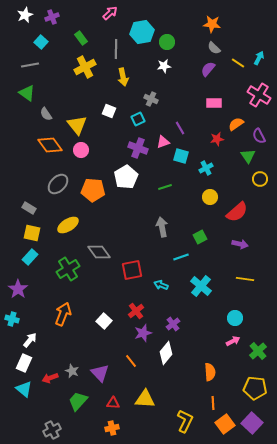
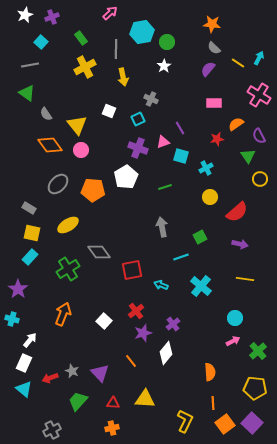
white star at (164, 66): rotated 24 degrees counterclockwise
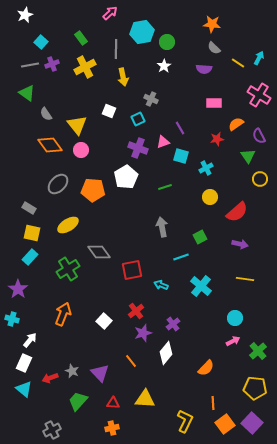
purple cross at (52, 17): moved 47 px down
purple semicircle at (208, 69): moved 4 px left; rotated 126 degrees counterclockwise
orange semicircle at (210, 372): moved 4 px left, 4 px up; rotated 48 degrees clockwise
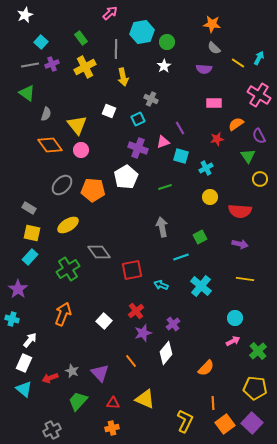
gray semicircle at (46, 114): rotated 128 degrees counterclockwise
gray ellipse at (58, 184): moved 4 px right, 1 px down
red semicircle at (237, 212): moved 3 px right, 1 px up; rotated 45 degrees clockwise
yellow triangle at (145, 399): rotated 20 degrees clockwise
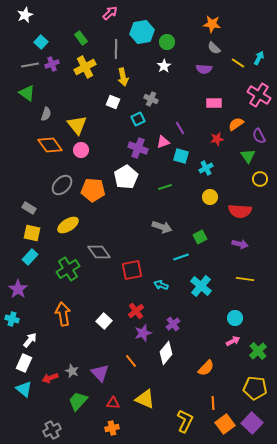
white square at (109, 111): moved 4 px right, 9 px up
gray arrow at (162, 227): rotated 120 degrees clockwise
orange arrow at (63, 314): rotated 30 degrees counterclockwise
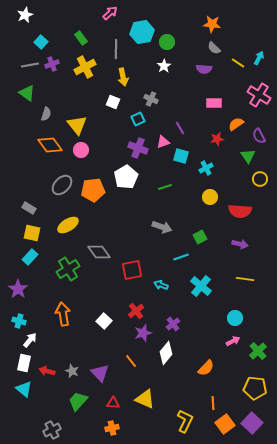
orange pentagon at (93, 190): rotated 10 degrees counterclockwise
cyan cross at (12, 319): moved 7 px right, 2 px down
white rectangle at (24, 363): rotated 12 degrees counterclockwise
red arrow at (50, 378): moved 3 px left, 7 px up; rotated 35 degrees clockwise
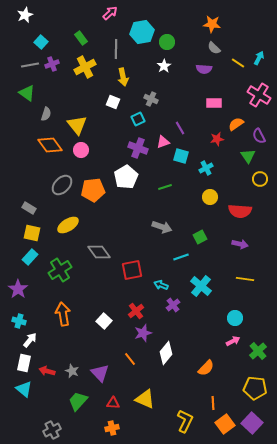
green cross at (68, 269): moved 8 px left, 1 px down
purple cross at (173, 324): moved 19 px up
orange line at (131, 361): moved 1 px left, 2 px up
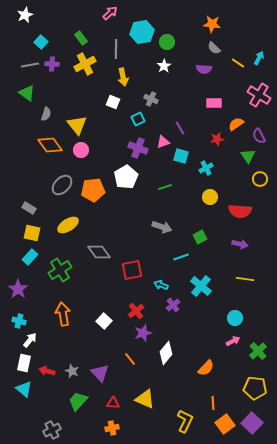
purple cross at (52, 64): rotated 24 degrees clockwise
yellow cross at (85, 67): moved 3 px up
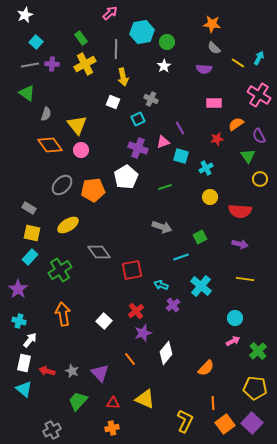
cyan square at (41, 42): moved 5 px left
